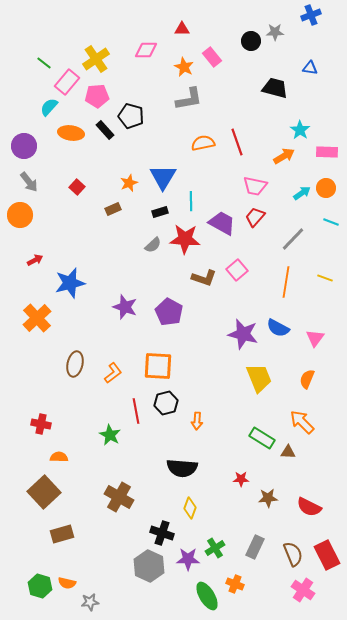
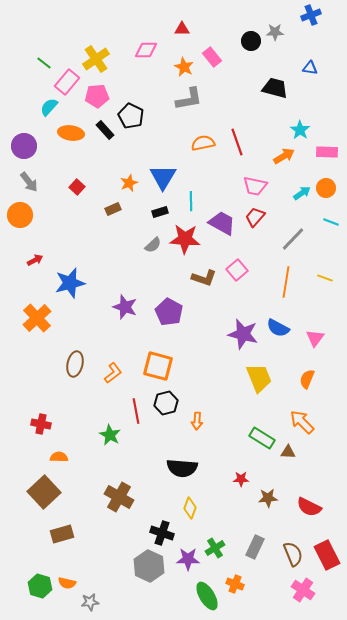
black pentagon at (131, 116): rotated 10 degrees clockwise
orange square at (158, 366): rotated 12 degrees clockwise
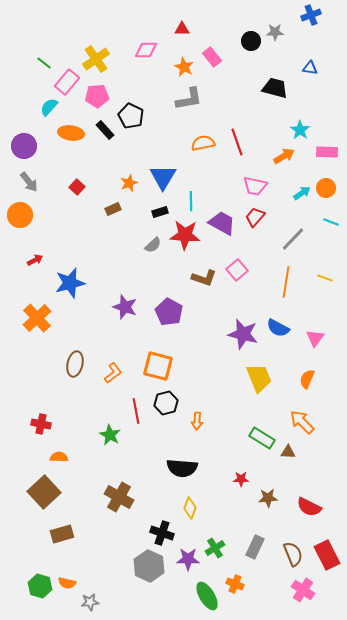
red star at (185, 239): moved 4 px up
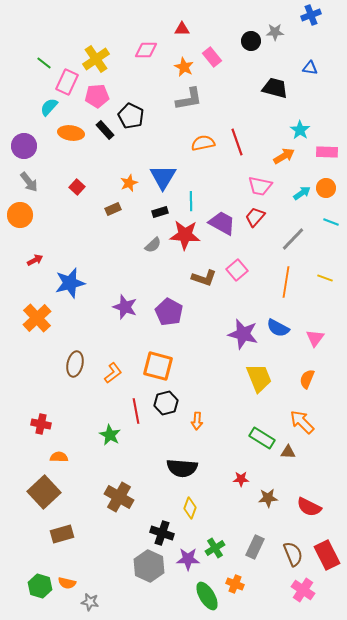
pink rectangle at (67, 82): rotated 15 degrees counterclockwise
pink trapezoid at (255, 186): moved 5 px right
gray star at (90, 602): rotated 18 degrees clockwise
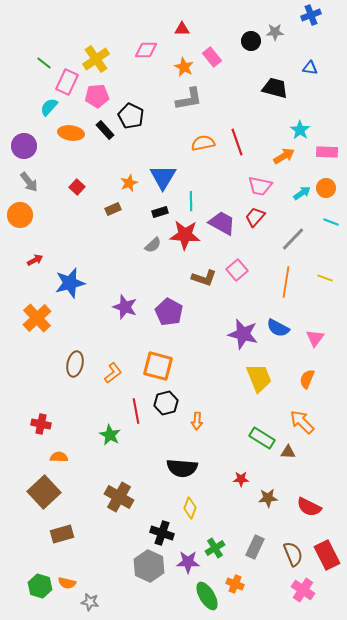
purple star at (188, 559): moved 3 px down
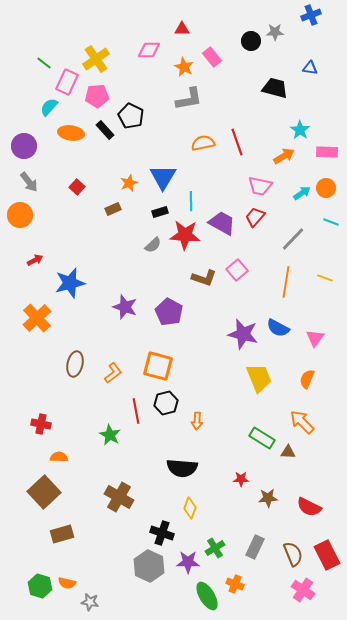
pink diamond at (146, 50): moved 3 px right
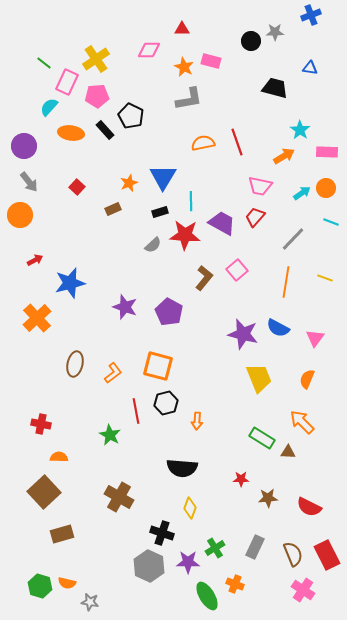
pink rectangle at (212, 57): moved 1 px left, 4 px down; rotated 36 degrees counterclockwise
brown L-shape at (204, 278): rotated 70 degrees counterclockwise
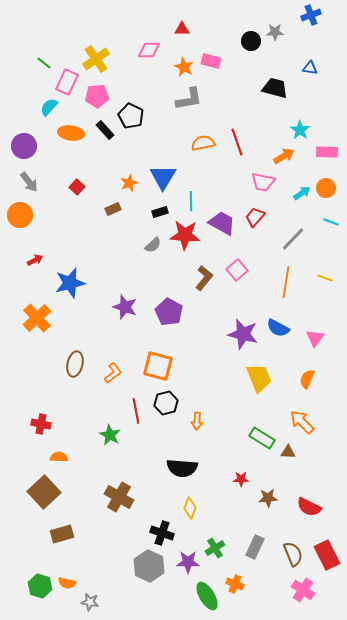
pink trapezoid at (260, 186): moved 3 px right, 4 px up
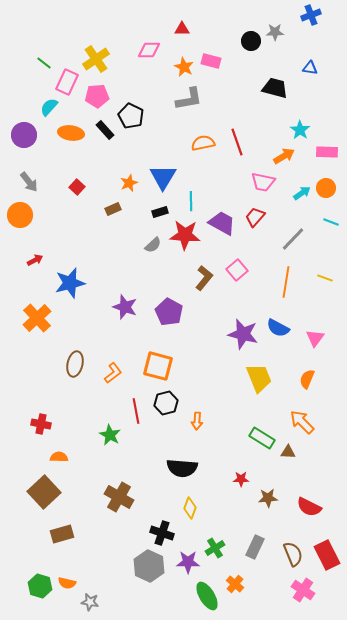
purple circle at (24, 146): moved 11 px up
orange cross at (235, 584): rotated 18 degrees clockwise
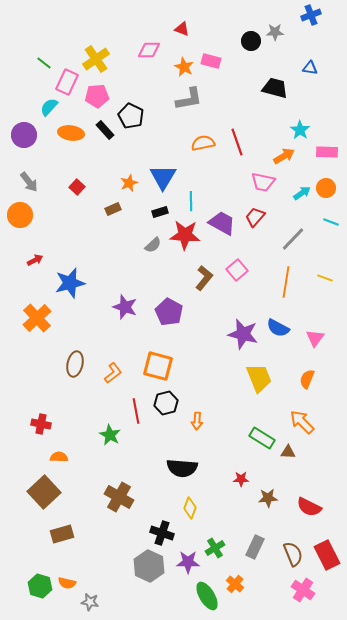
red triangle at (182, 29): rotated 21 degrees clockwise
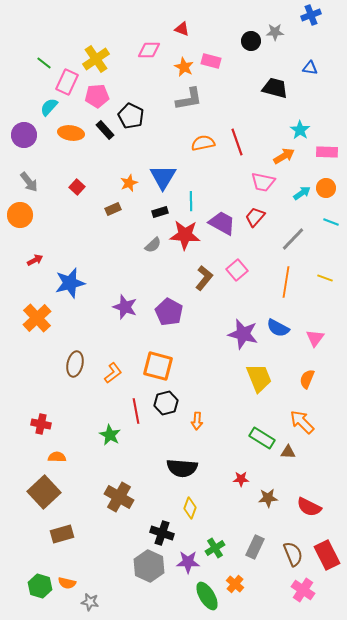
orange semicircle at (59, 457): moved 2 px left
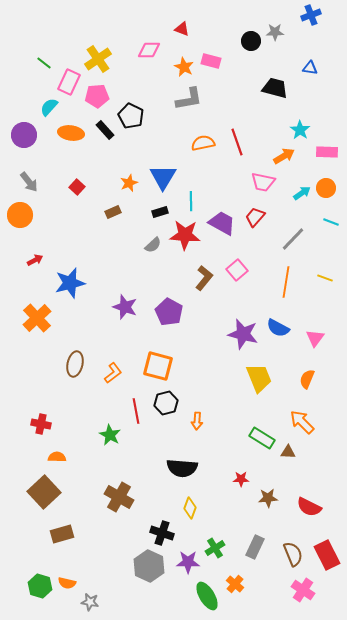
yellow cross at (96, 59): moved 2 px right
pink rectangle at (67, 82): moved 2 px right
brown rectangle at (113, 209): moved 3 px down
